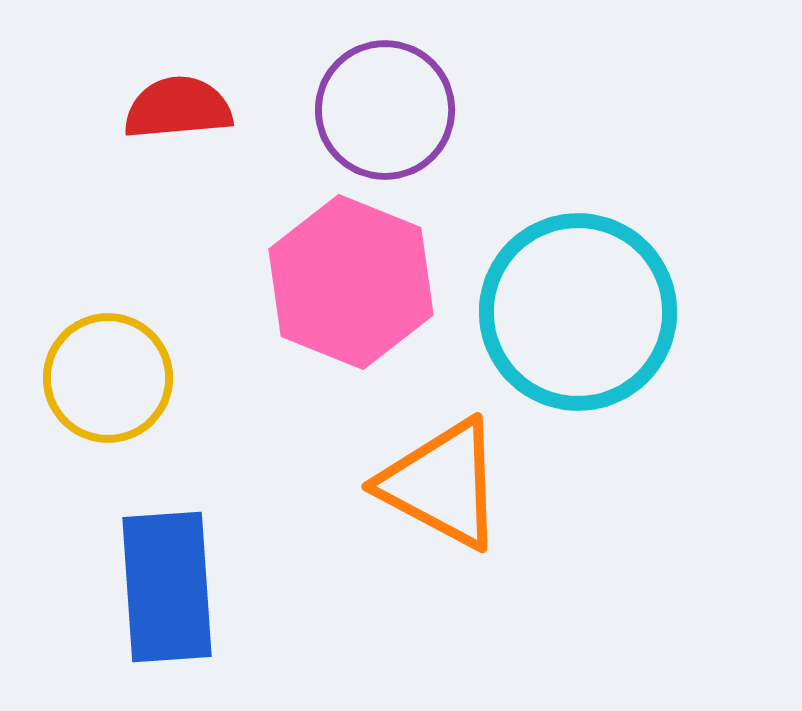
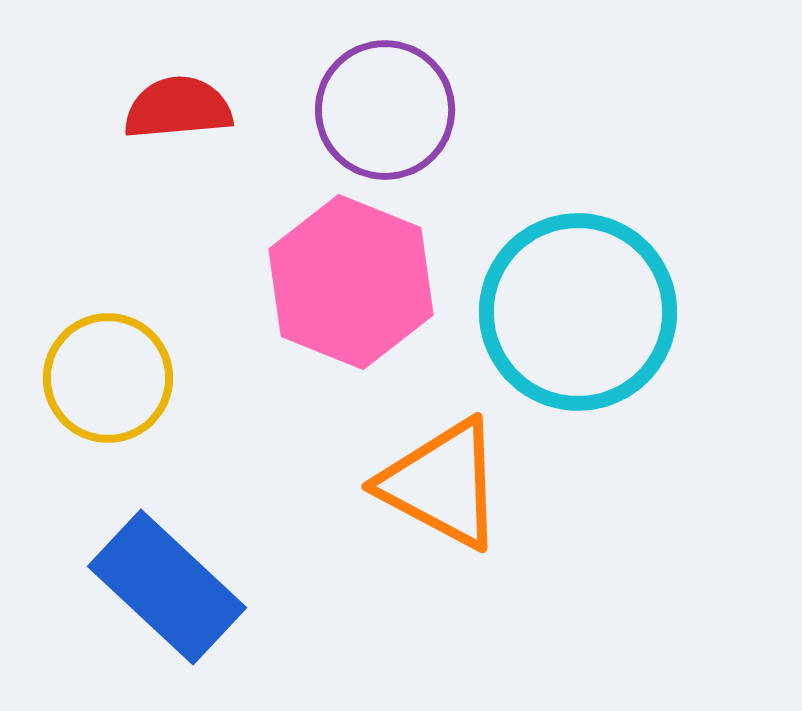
blue rectangle: rotated 43 degrees counterclockwise
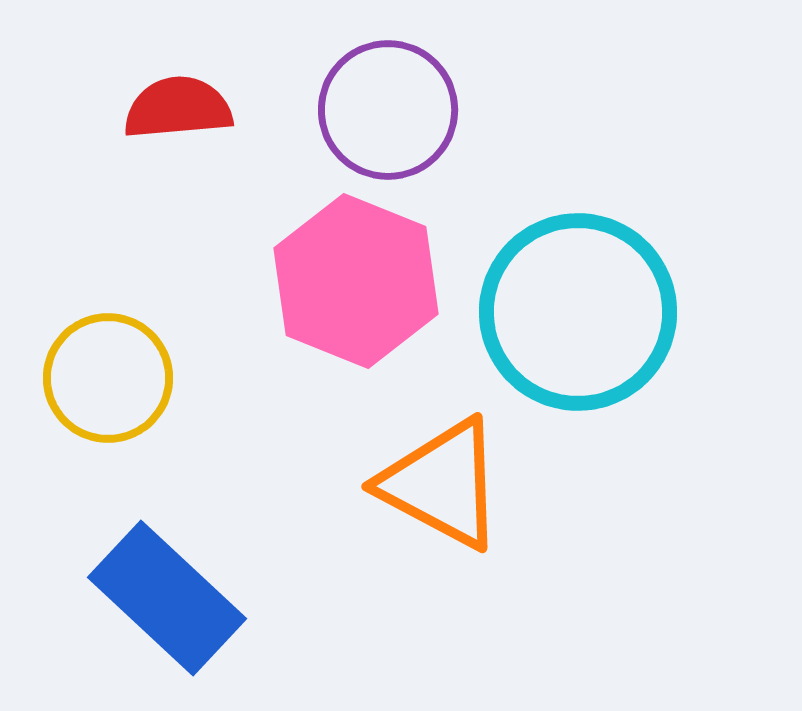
purple circle: moved 3 px right
pink hexagon: moved 5 px right, 1 px up
blue rectangle: moved 11 px down
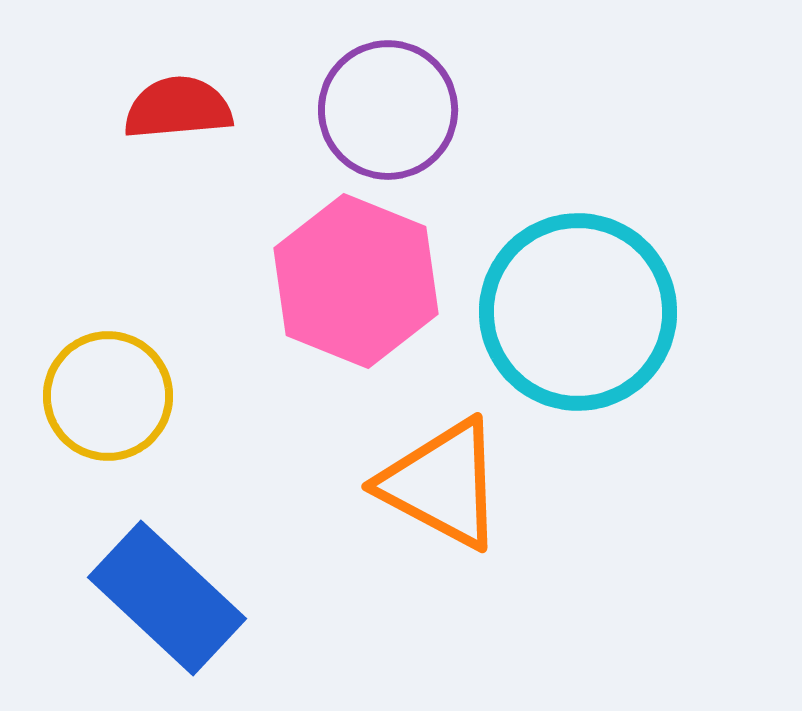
yellow circle: moved 18 px down
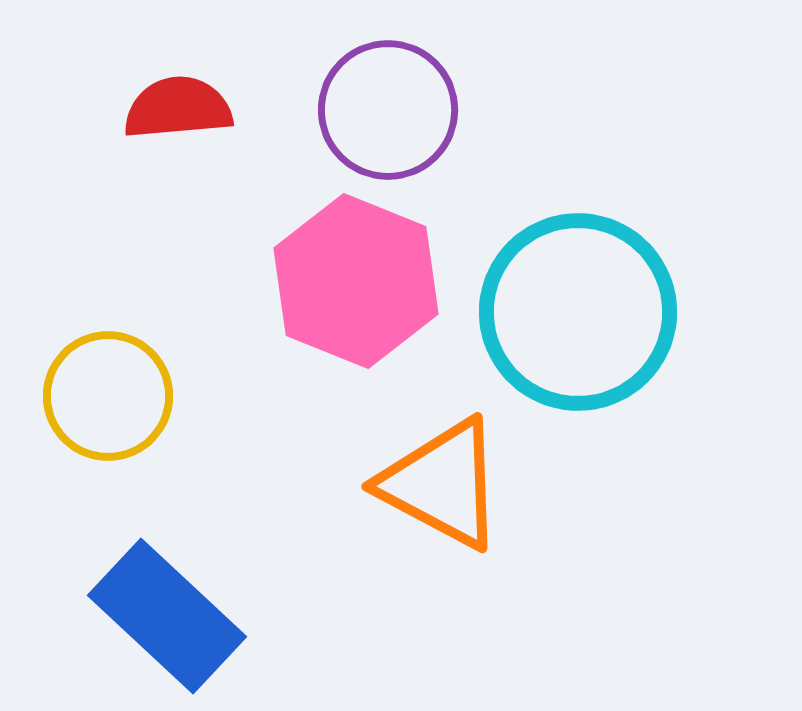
blue rectangle: moved 18 px down
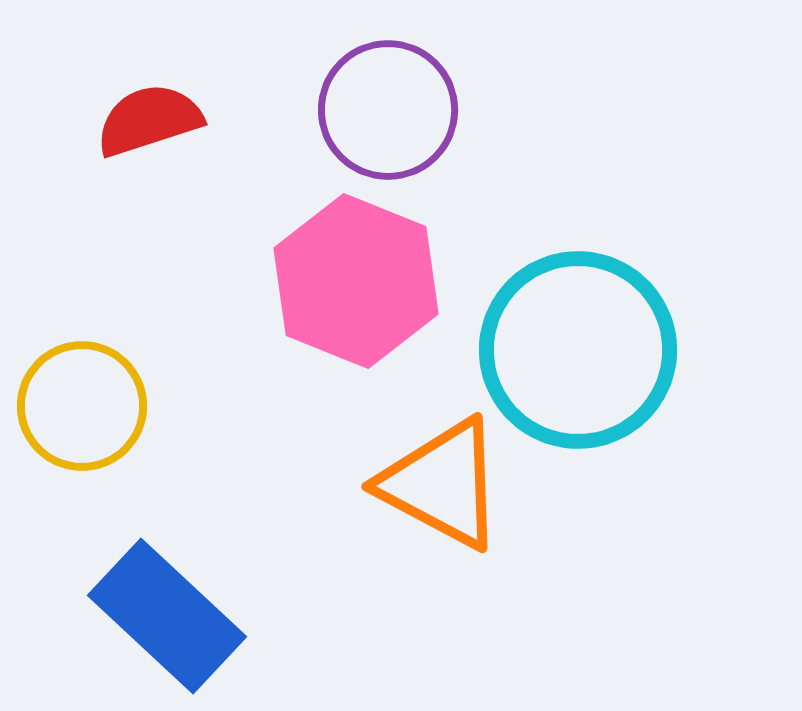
red semicircle: moved 29 px left, 12 px down; rotated 13 degrees counterclockwise
cyan circle: moved 38 px down
yellow circle: moved 26 px left, 10 px down
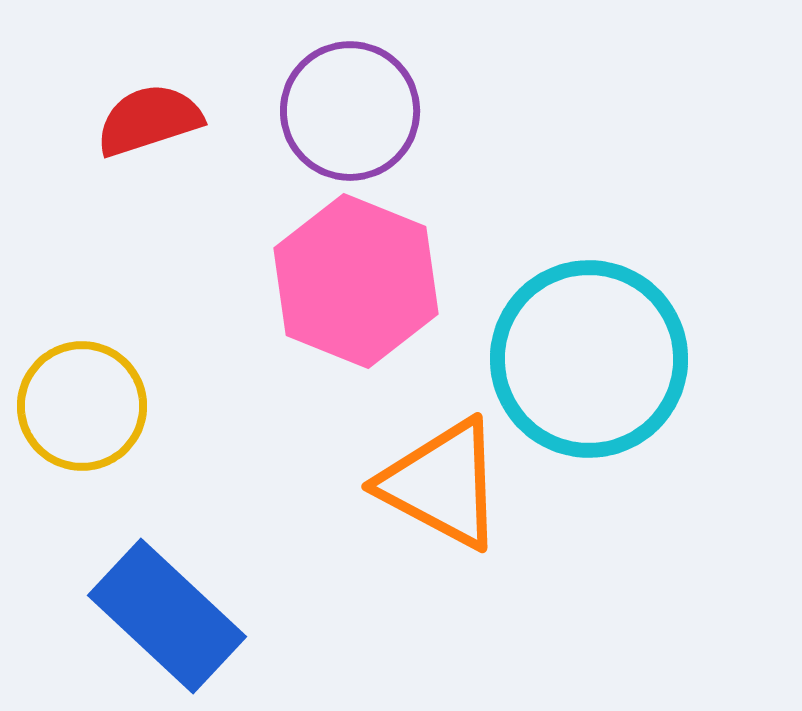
purple circle: moved 38 px left, 1 px down
cyan circle: moved 11 px right, 9 px down
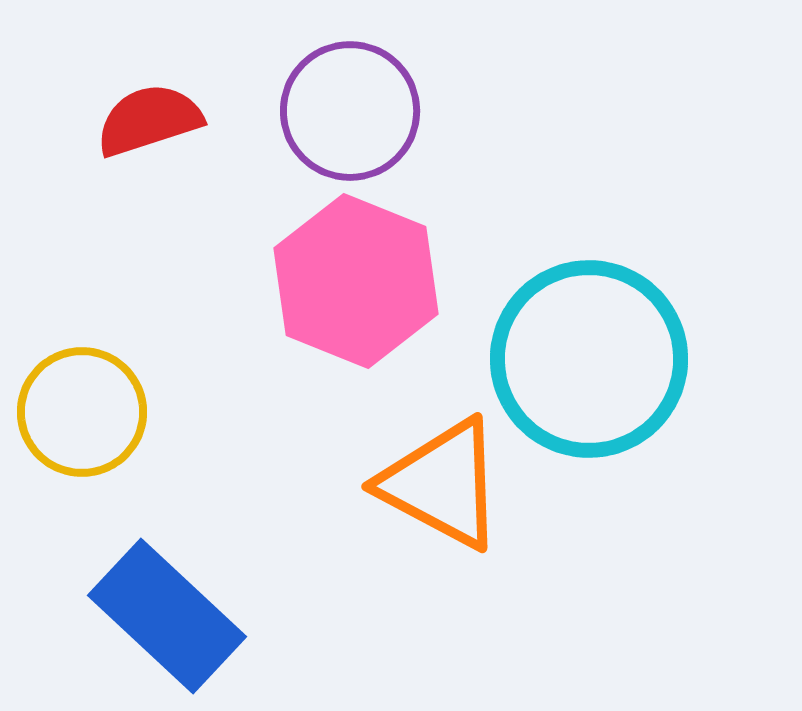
yellow circle: moved 6 px down
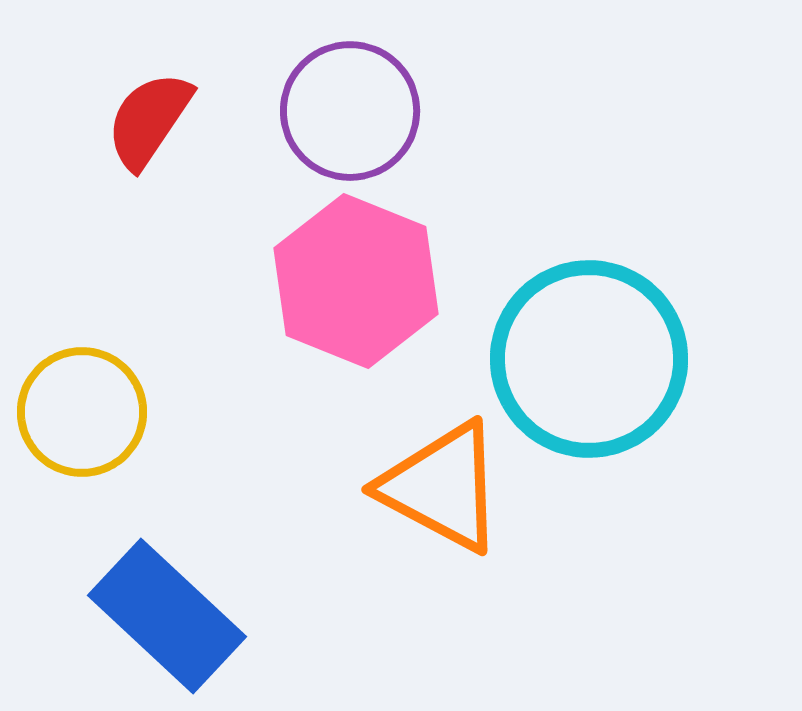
red semicircle: rotated 38 degrees counterclockwise
orange triangle: moved 3 px down
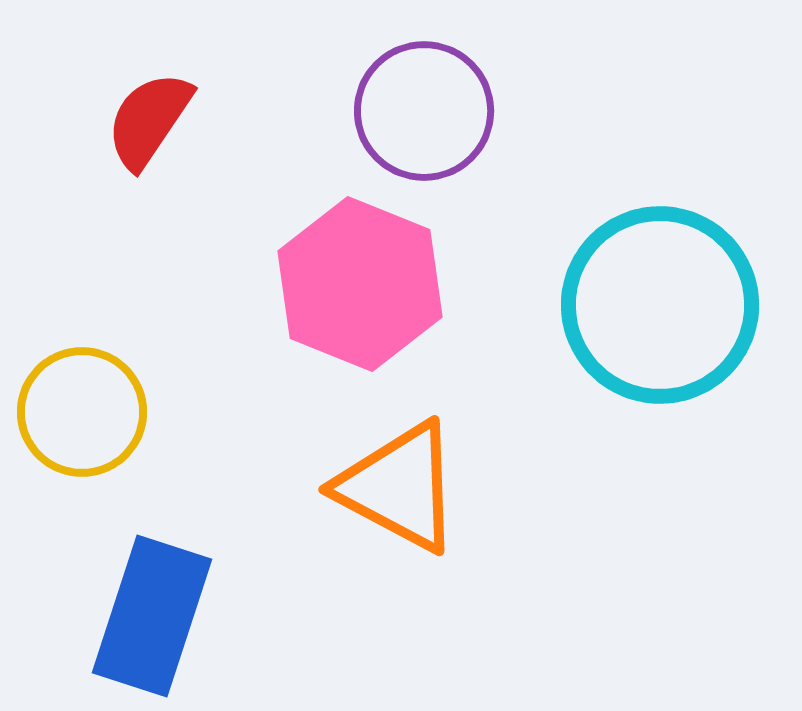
purple circle: moved 74 px right
pink hexagon: moved 4 px right, 3 px down
cyan circle: moved 71 px right, 54 px up
orange triangle: moved 43 px left
blue rectangle: moved 15 px left; rotated 65 degrees clockwise
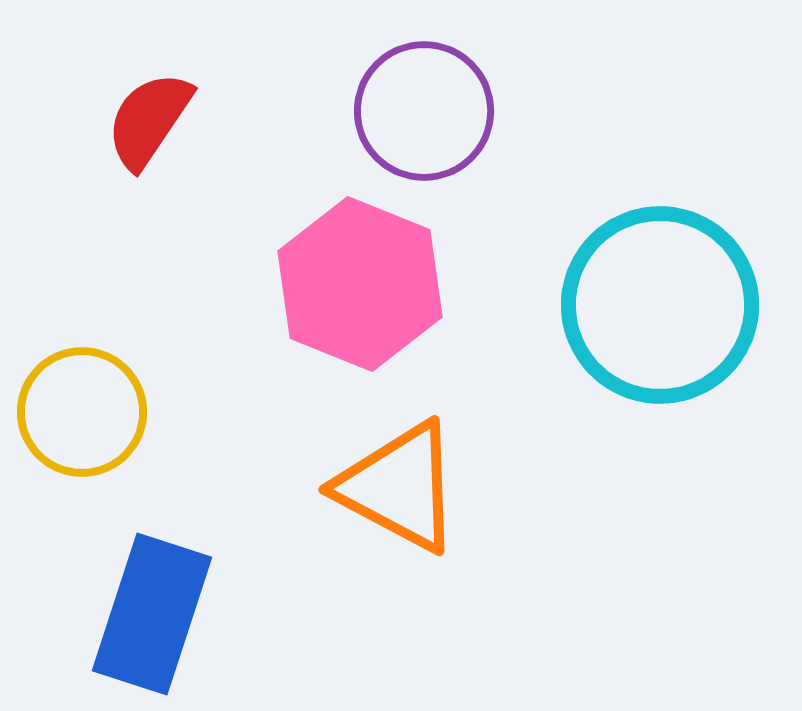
blue rectangle: moved 2 px up
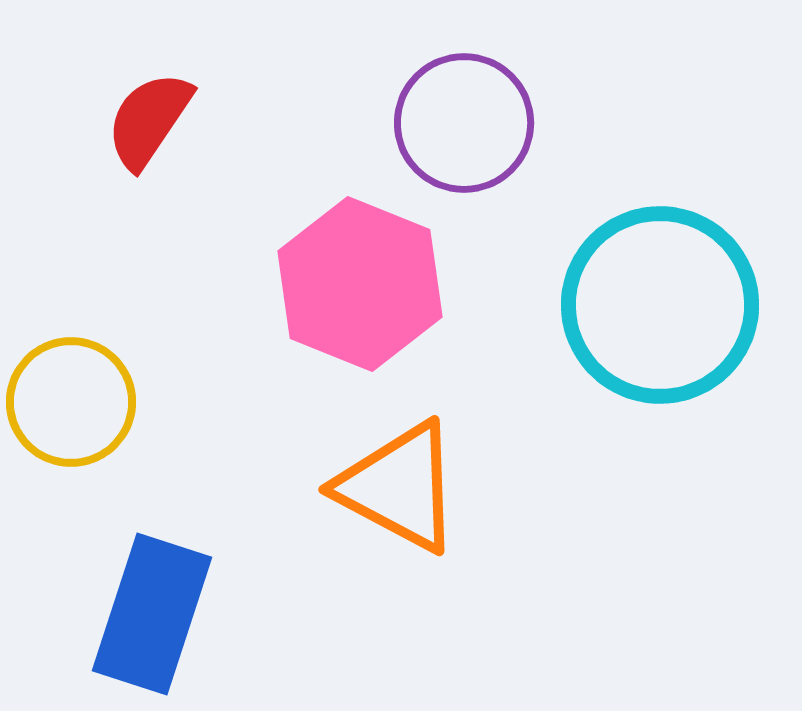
purple circle: moved 40 px right, 12 px down
yellow circle: moved 11 px left, 10 px up
